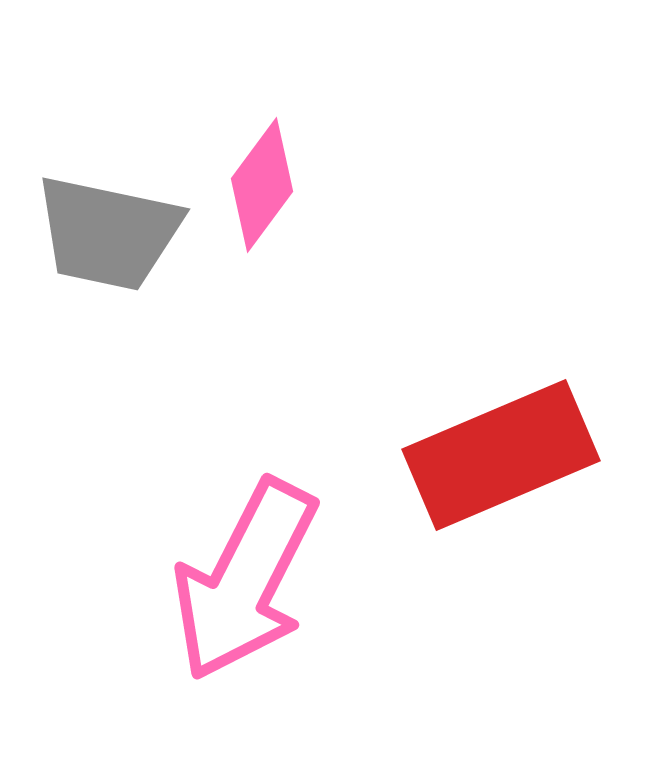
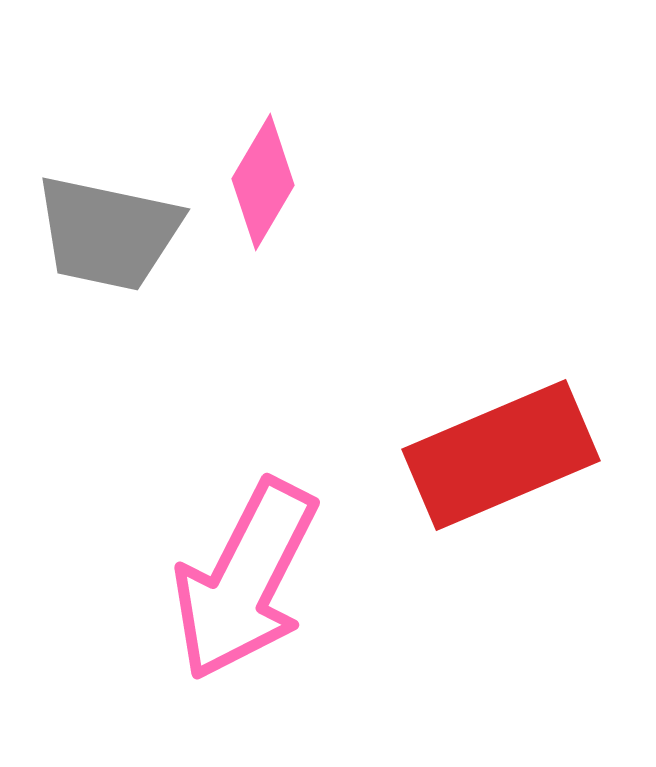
pink diamond: moved 1 px right, 3 px up; rotated 6 degrees counterclockwise
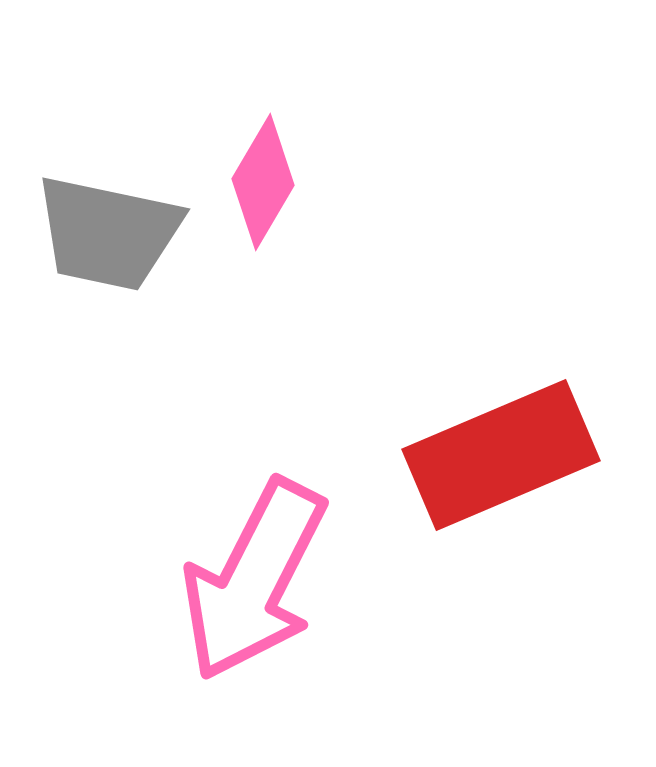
pink arrow: moved 9 px right
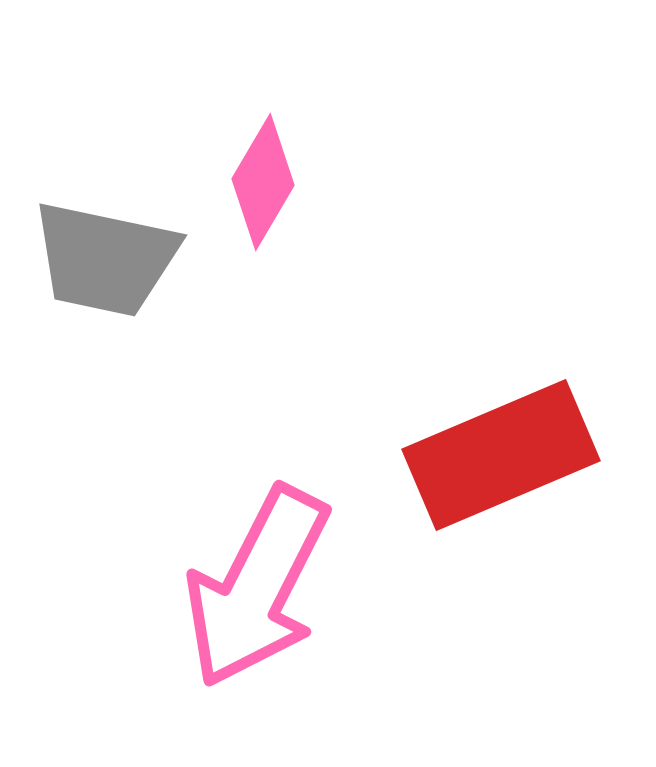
gray trapezoid: moved 3 px left, 26 px down
pink arrow: moved 3 px right, 7 px down
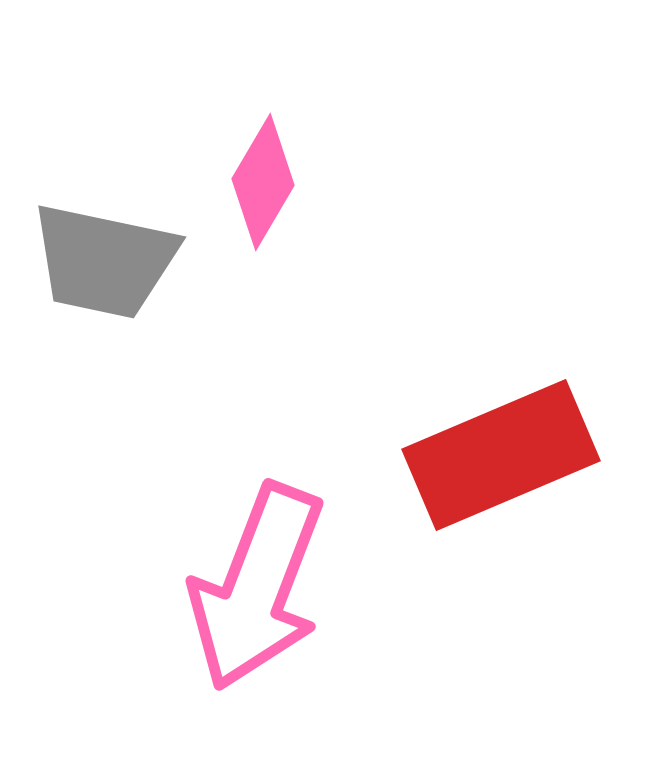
gray trapezoid: moved 1 px left, 2 px down
pink arrow: rotated 6 degrees counterclockwise
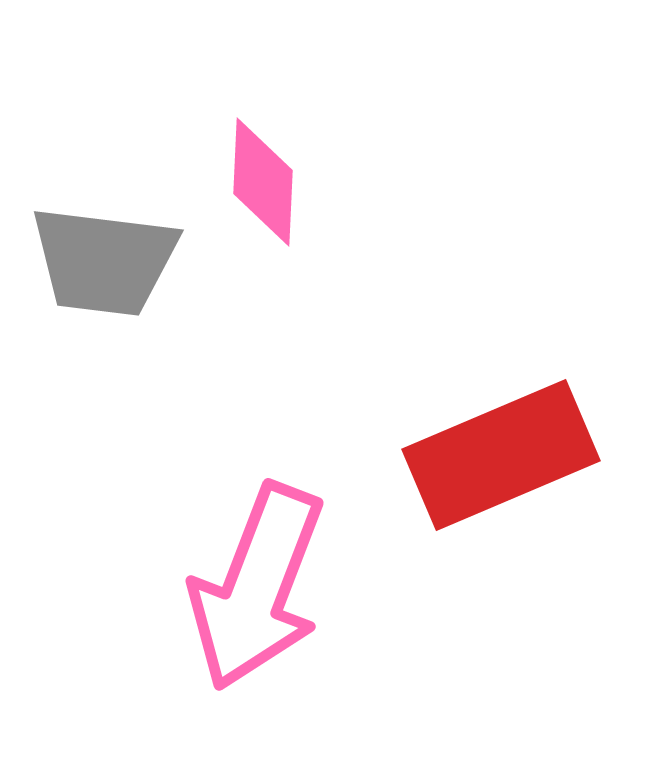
pink diamond: rotated 28 degrees counterclockwise
gray trapezoid: rotated 5 degrees counterclockwise
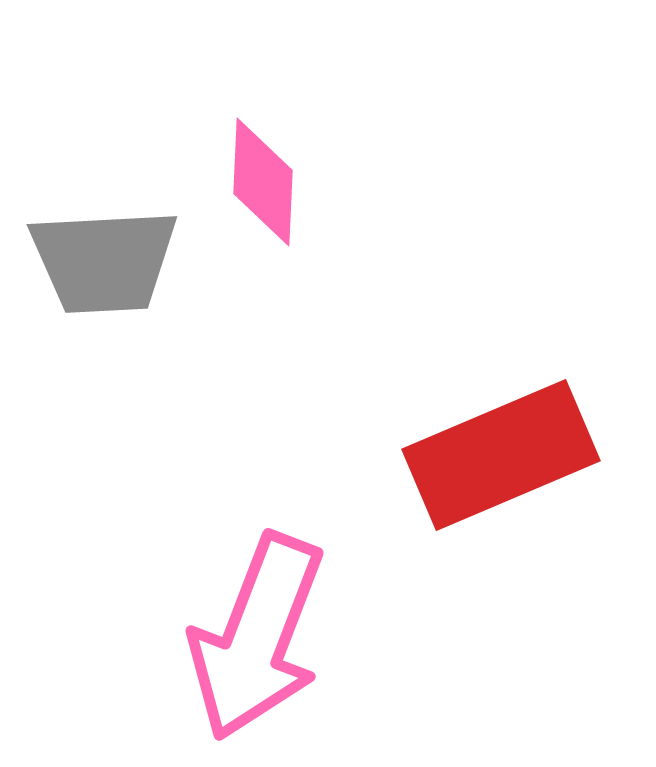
gray trapezoid: rotated 10 degrees counterclockwise
pink arrow: moved 50 px down
